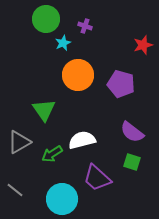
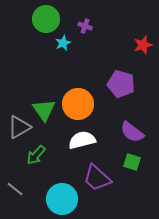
orange circle: moved 29 px down
gray triangle: moved 15 px up
green arrow: moved 16 px left, 1 px down; rotated 15 degrees counterclockwise
gray line: moved 1 px up
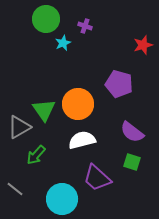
purple pentagon: moved 2 px left
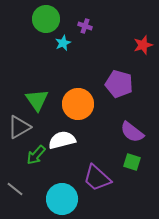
green triangle: moved 7 px left, 10 px up
white semicircle: moved 20 px left
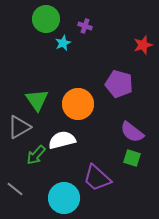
green square: moved 4 px up
cyan circle: moved 2 px right, 1 px up
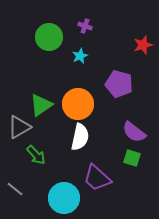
green circle: moved 3 px right, 18 px down
cyan star: moved 17 px right, 13 px down
green triangle: moved 4 px right, 5 px down; rotated 30 degrees clockwise
purple semicircle: moved 2 px right
white semicircle: moved 18 px right, 3 px up; rotated 116 degrees clockwise
green arrow: rotated 85 degrees counterclockwise
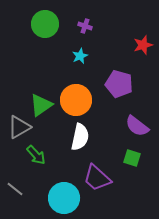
green circle: moved 4 px left, 13 px up
orange circle: moved 2 px left, 4 px up
purple semicircle: moved 3 px right, 6 px up
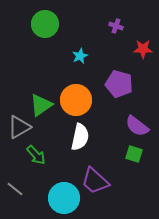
purple cross: moved 31 px right
red star: moved 4 px down; rotated 18 degrees clockwise
green square: moved 2 px right, 4 px up
purple trapezoid: moved 2 px left, 3 px down
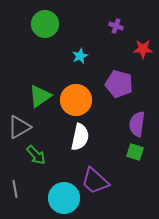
green triangle: moved 1 px left, 9 px up
purple semicircle: moved 2 px up; rotated 60 degrees clockwise
green square: moved 1 px right, 2 px up
gray line: rotated 42 degrees clockwise
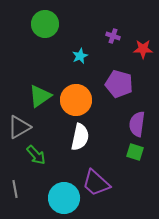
purple cross: moved 3 px left, 10 px down
purple trapezoid: moved 1 px right, 2 px down
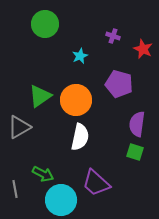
red star: rotated 24 degrees clockwise
green arrow: moved 7 px right, 19 px down; rotated 20 degrees counterclockwise
cyan circle: moved 3 px left, 2 px down
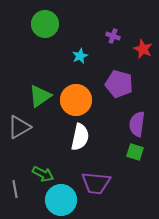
purple trapezoid: rotated 36 degrees counterclockwise
